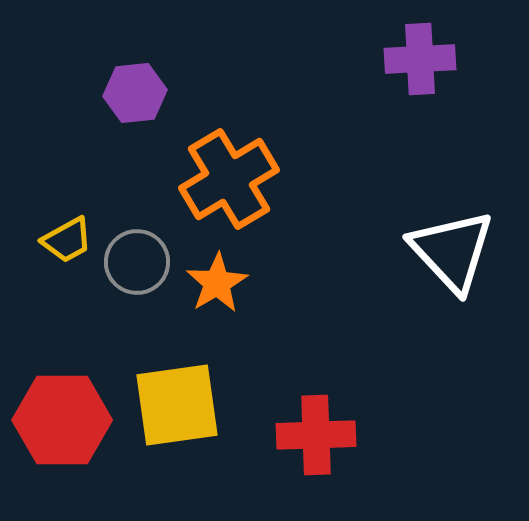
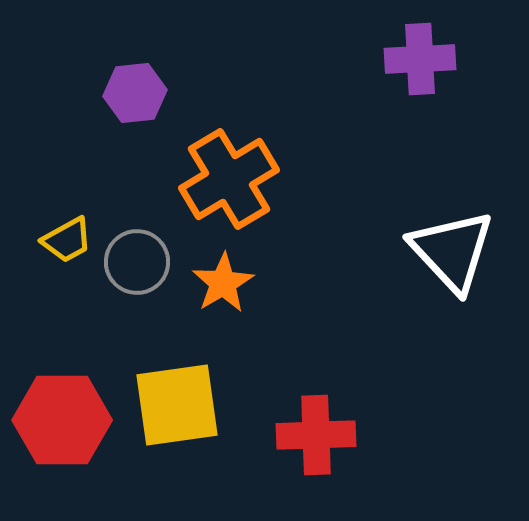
orange star: moved 6 px right
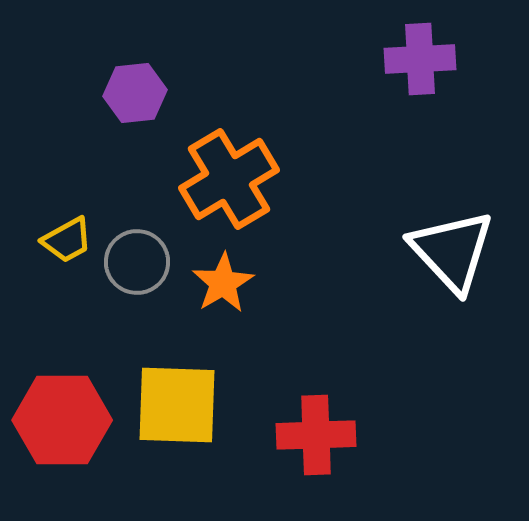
yellow square: rotated 10 degrees clockwise
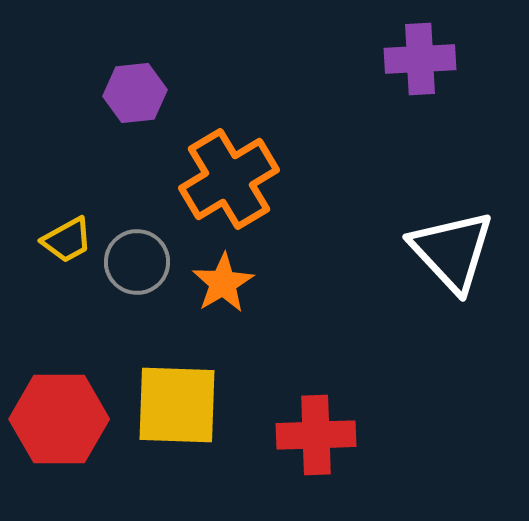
red hexagon: moved 3 px left, 1 px up
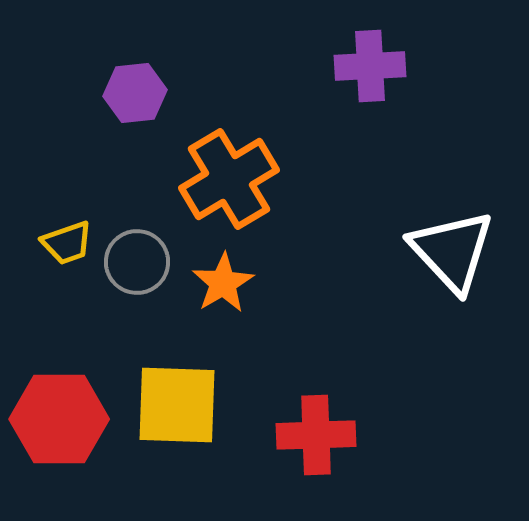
purple cross: moved 50 px left, 7 px down
yellow trapezoid: moved 3 px down; rotated 10 degrees clockwise
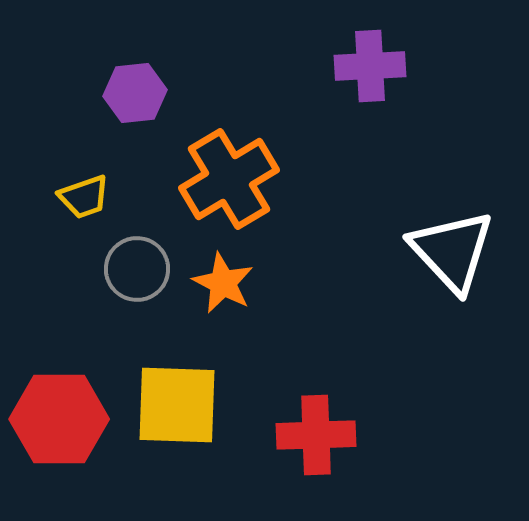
yellow trapezoid: moved 17 px right, 46 px up
gray circle: moved 7 px down
orange star: rotated 14 degrees counterclockwise
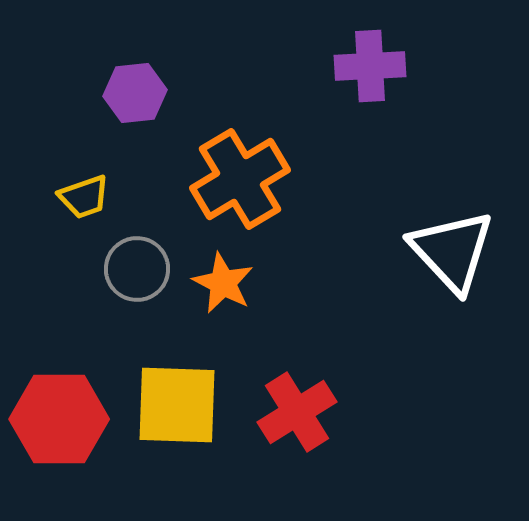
orange cross: moved 11 px right
red cross: moved 19 px left, 23 px up; rotated 30 degrees counterclockwise
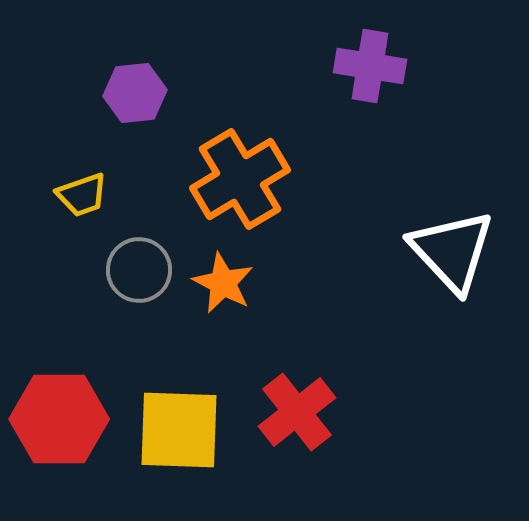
purple cross: rotated 12 degrees clockwise
yellow trapezoid: moved 2 px left, 2 px up
gray circle: moved 2 px right, 1 px down
yellow square: moved 2 px right, 25 px down
red cross: rotated 6 degrees counterclockwise
